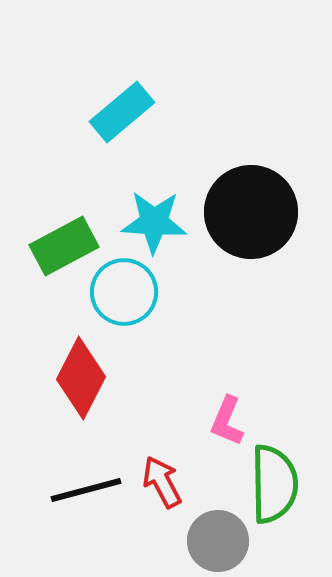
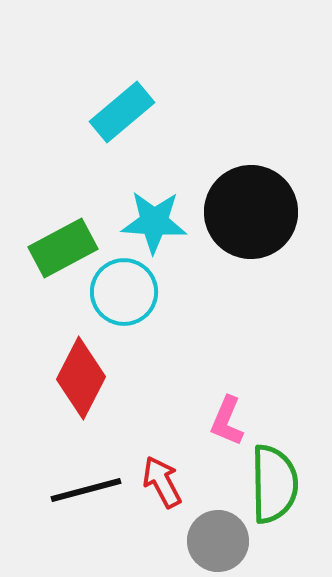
green rectangle: moved 1 px left, 2 px down
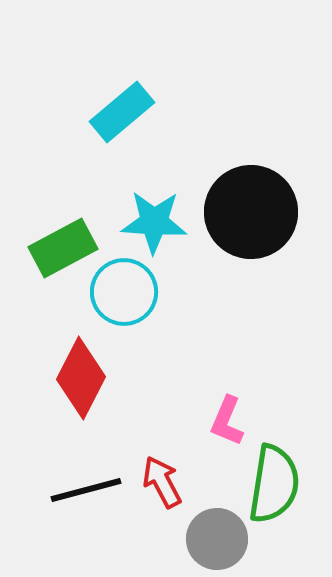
green semicircle: rotated 10 degrees clockwise
gray circle: moved 1 px left, 2 px up
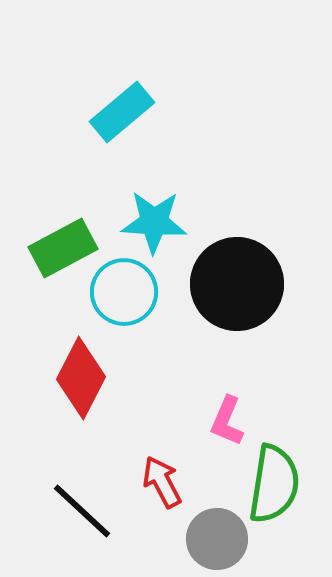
black circle: moved 14 px left, 72 px down
black line: moved 4 px left, 21 px down; rotated 58 degrees clockwise
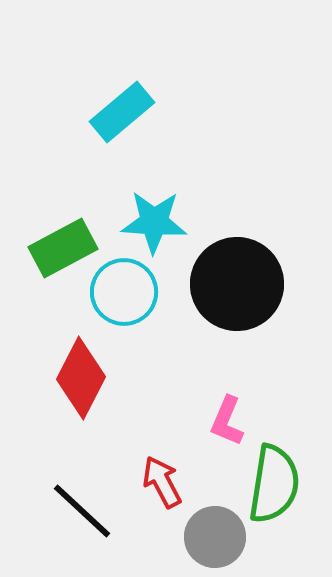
gray circle: moved 2 px left, 2 px up
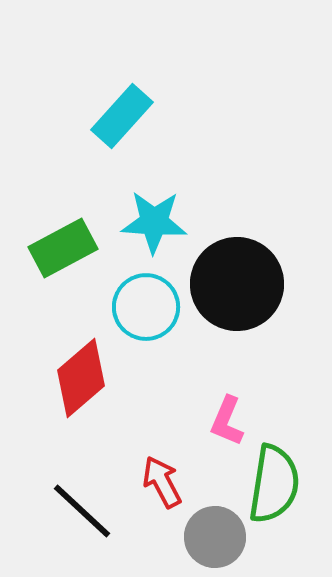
cyan rectangle: moved 4 px down; rotated 8 degrees counterclockwise
cyan circle: moved 22 px right, 15 px down
red diamond: rotated 22 degrees clockwise
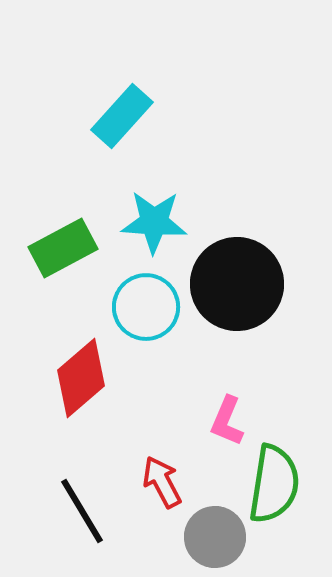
black line: rotated 16 degrees clockwise
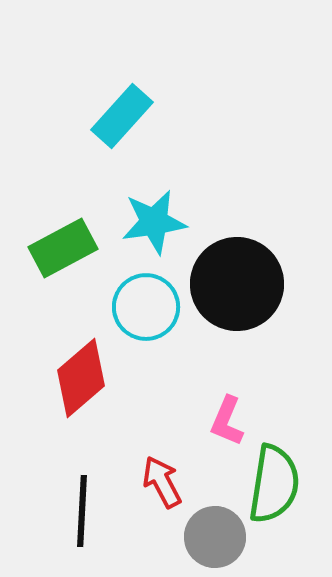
cyan star: rotated 12 degrees counterclockwise
black line: rotated 34 degrees clockwise
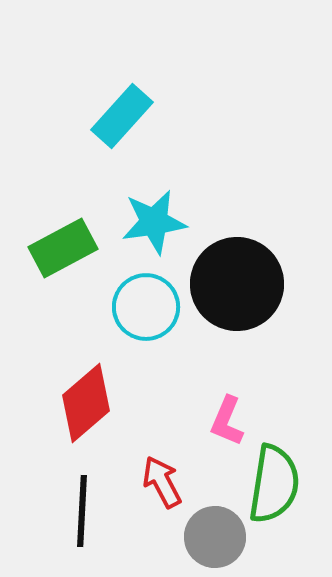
red diamond: moved 5 px right, 25 px down
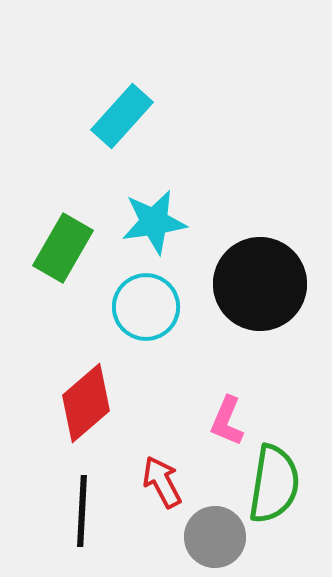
green rectangle: rotated 32 degrees counterclockwise
black circle: moved 23 px right
